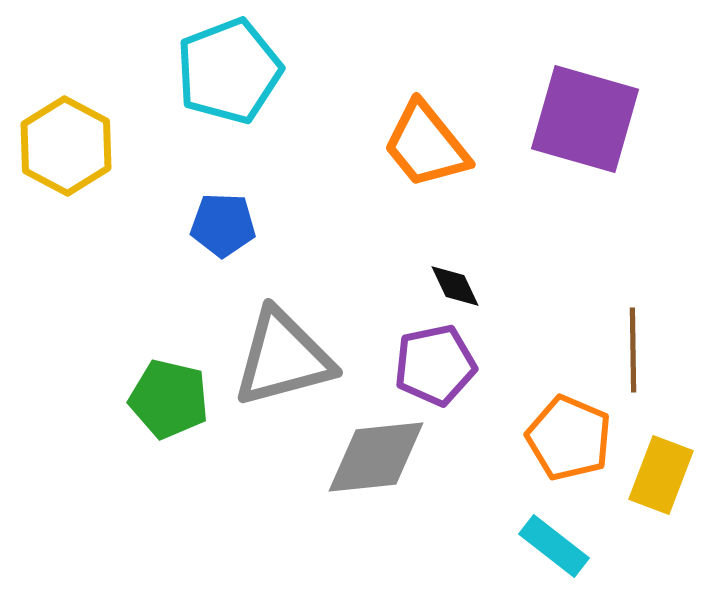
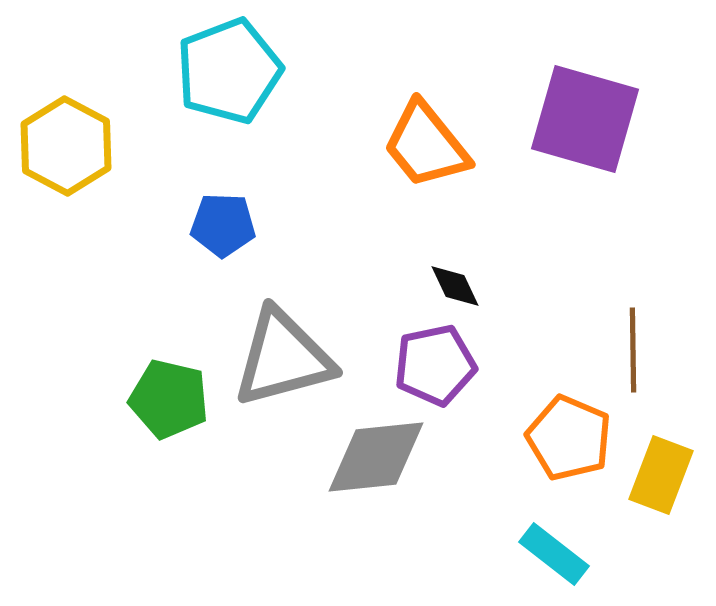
cyan rectangle: moved 8 px down
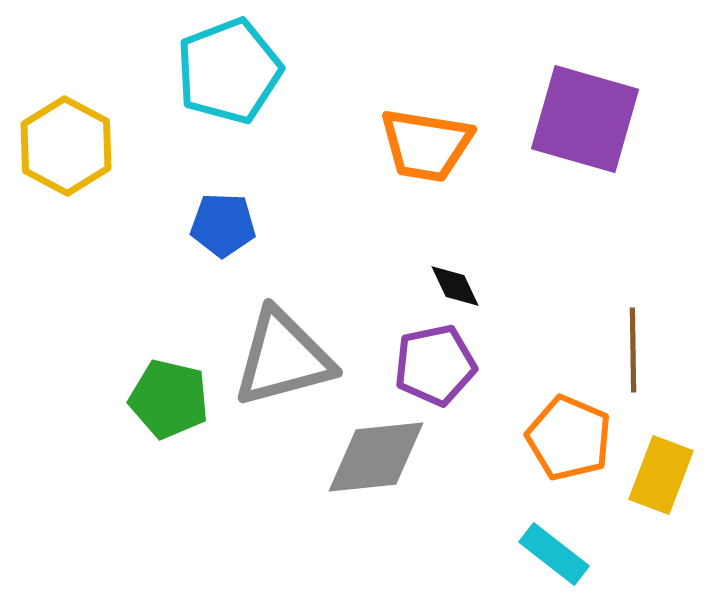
orange trapezoid: rotated 42 degrees counterclockwise
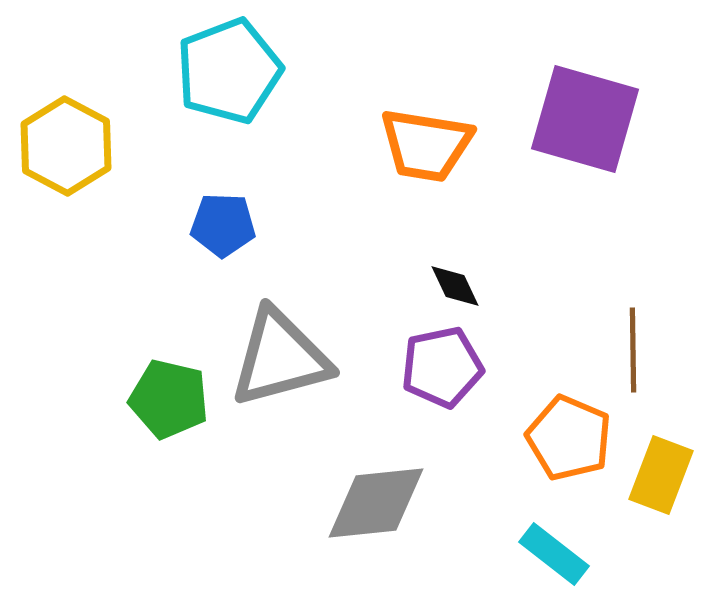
gray triangle: moved 3 px left
purple pentagon: moved 7 px right, 2 px down
gray diamond: moved 46 px down
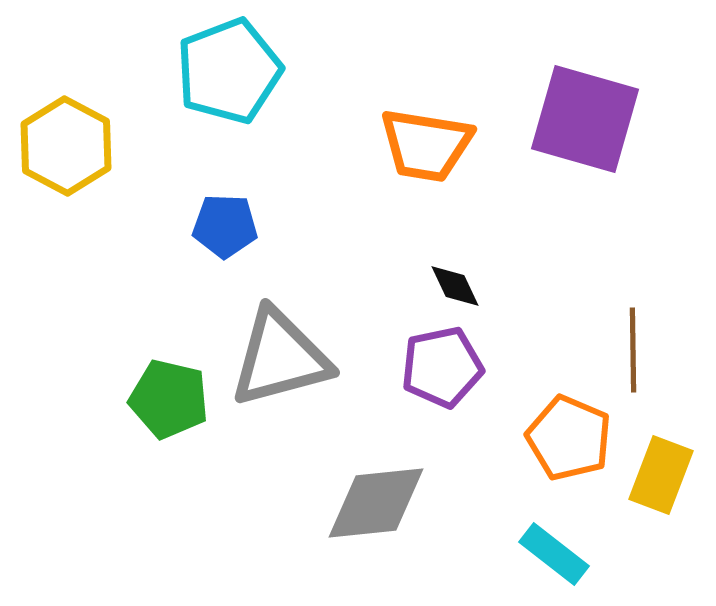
blue pentagon: moved 2 px right, 1 px down
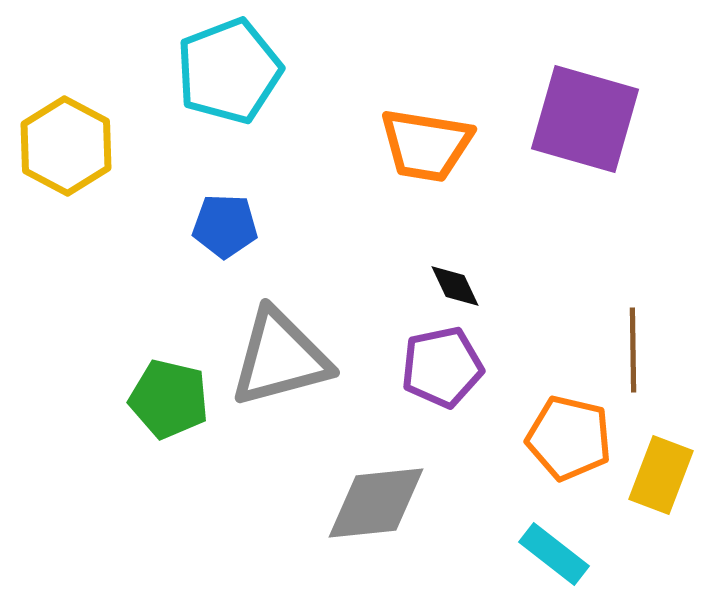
orange pentagon: rotated 10 degrees counterclockwise
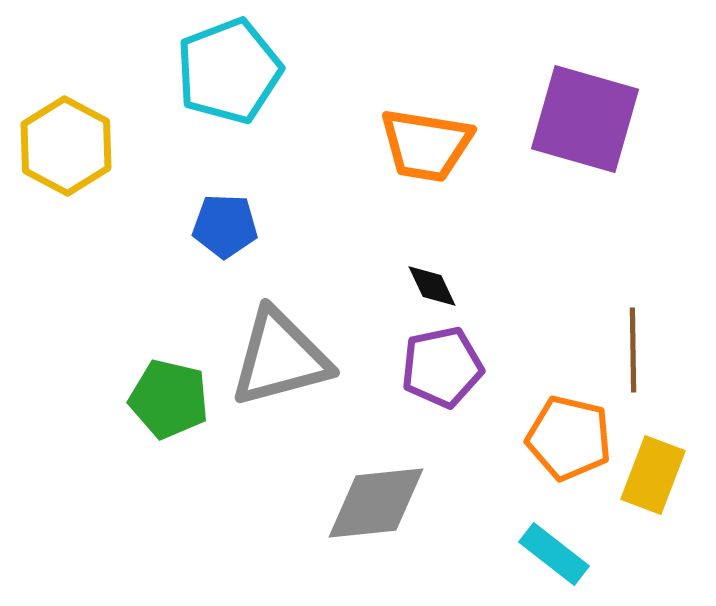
black diamond: moved 23 px left
yellow rectangle: moved 8 px left
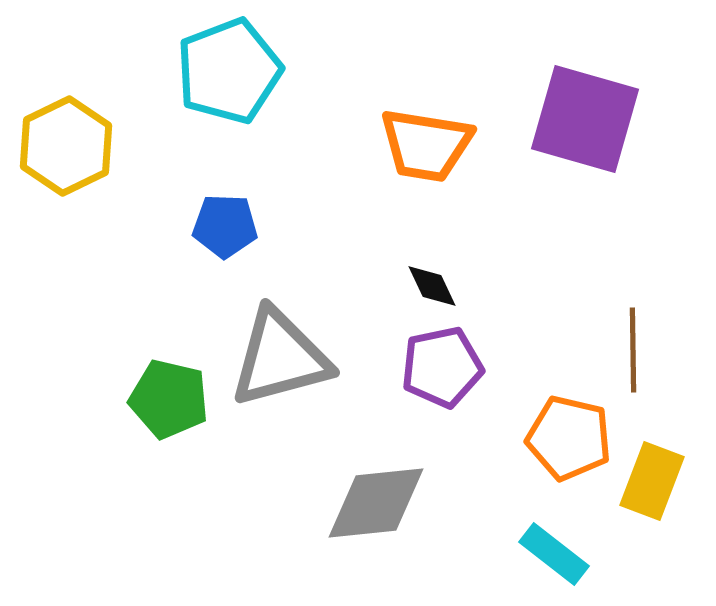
yellow hexagon: rotated 6 degrees clockwise
yellow rectangle: moved 1 px left, 6 px down
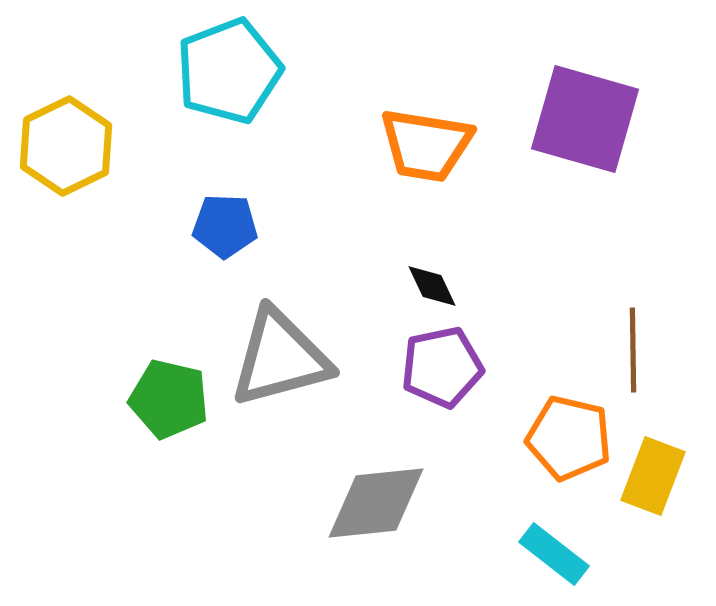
yellow rectangle: moved 1 px right, 5 px up
